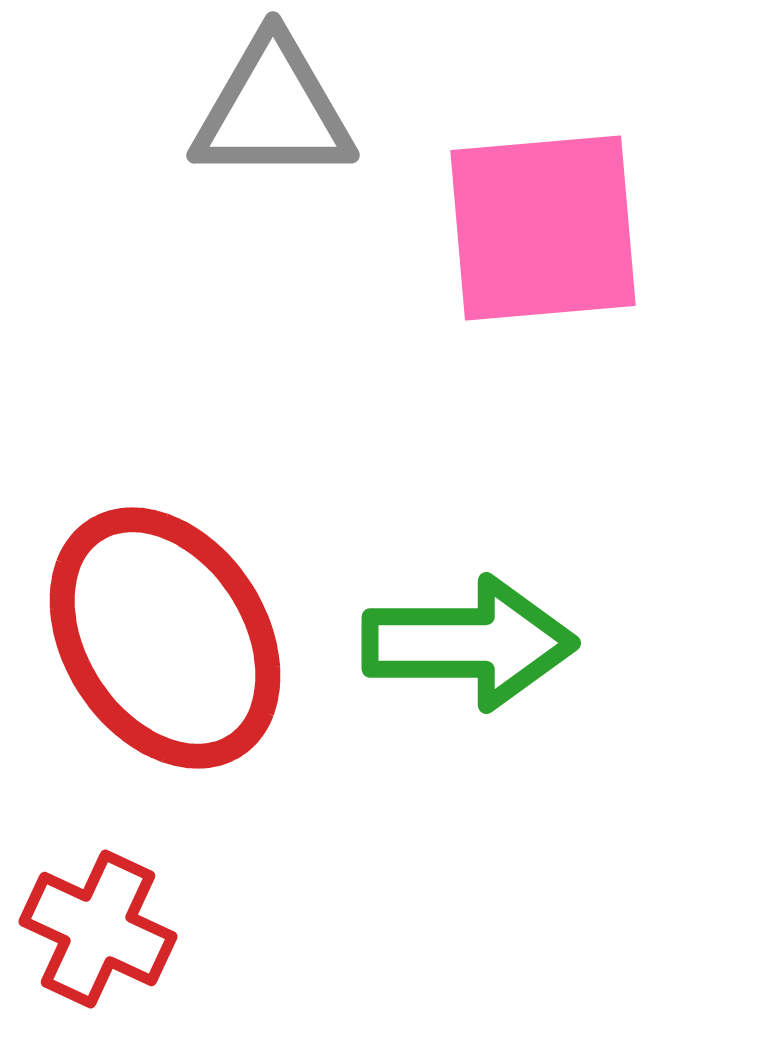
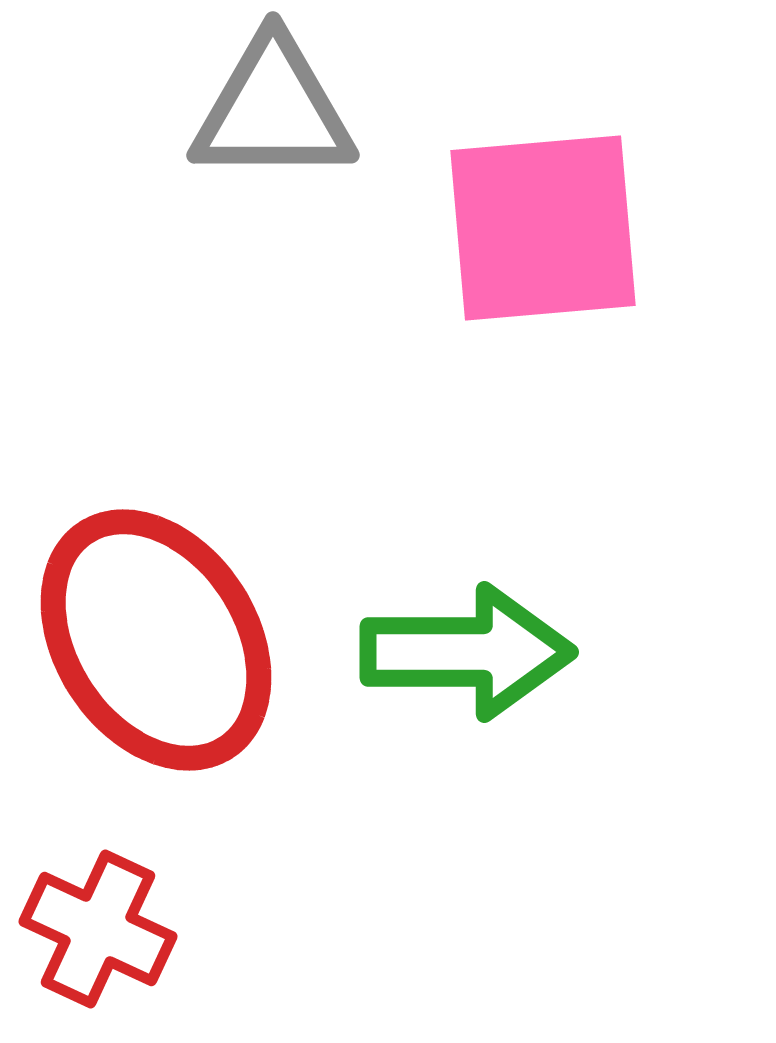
red ellipse: moved 9 px left, 2 px down
green arrow: moved 2 px left, 9 px down
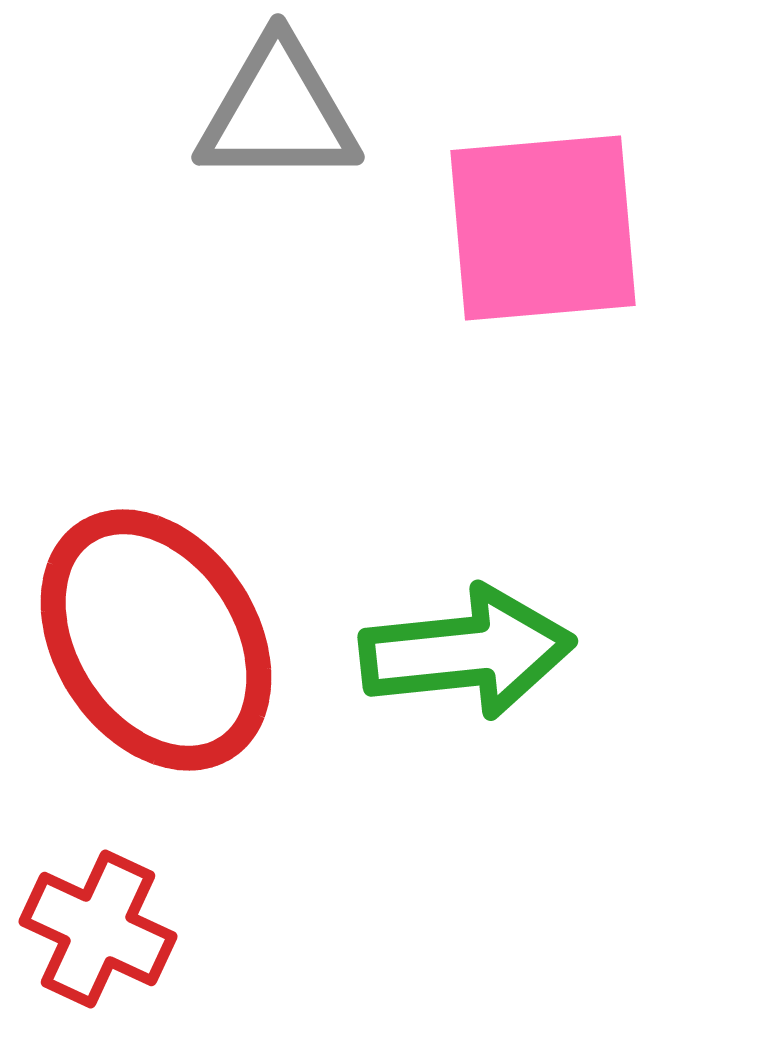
gray triangle: moved 5 px right, 2 px down
green arrow: rotated 6 degrees counterclockwise
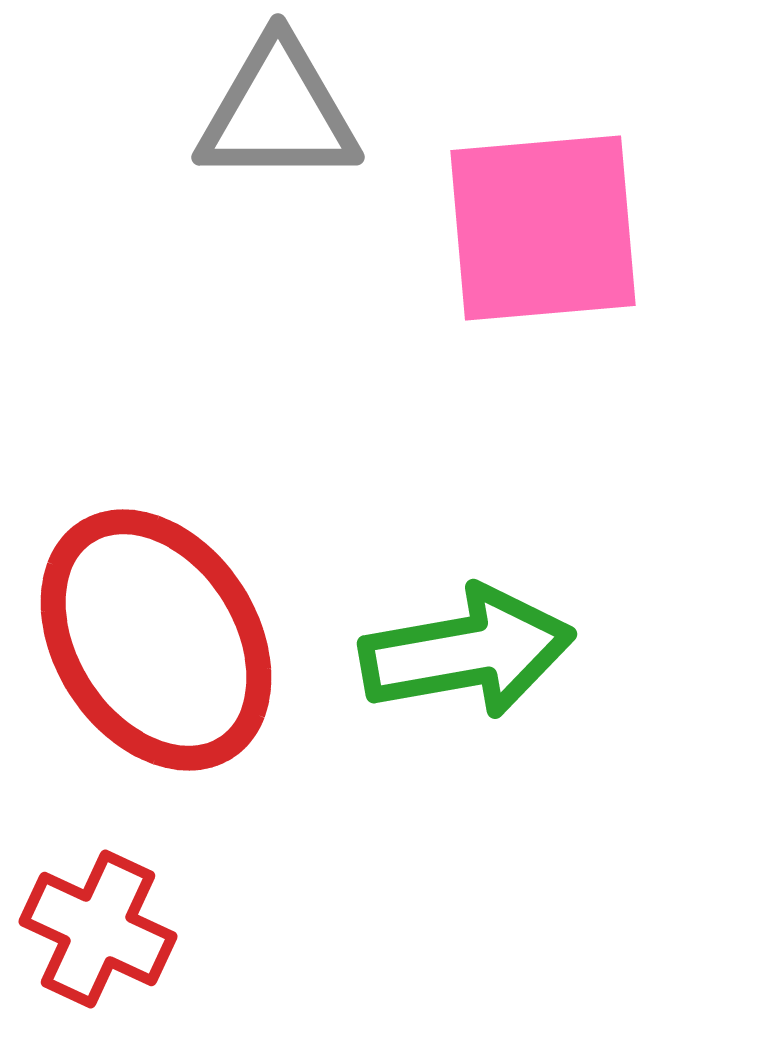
green arrow: rotated 4 degrees counterclockwise
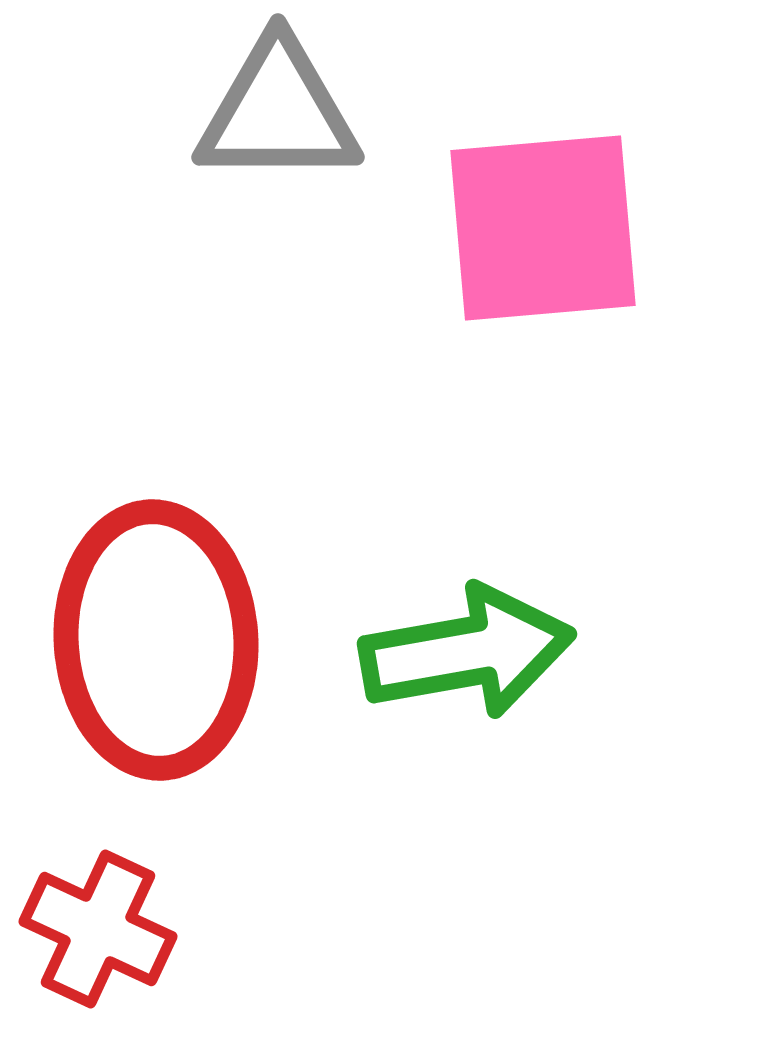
red ellipse: rotated 30 degrees clockwise
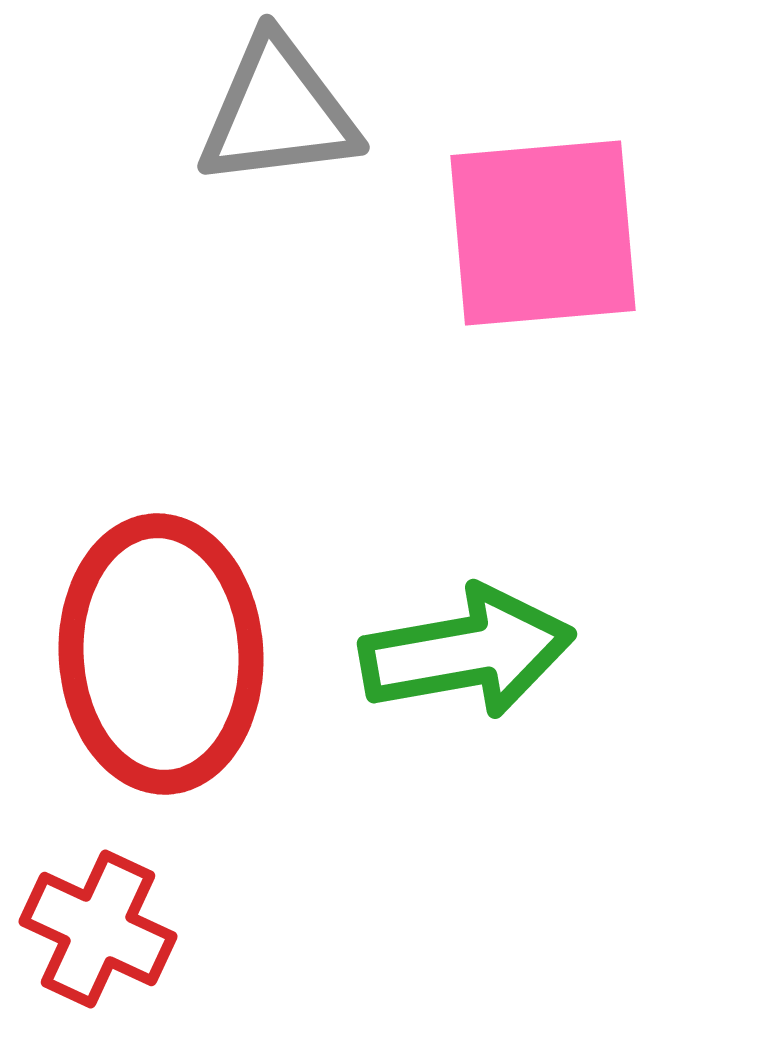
gray triangle: rotated 7 degrees counterclockwise
pink square: moved 5 px down
red ellipse: moved 5 px right, 14 px down
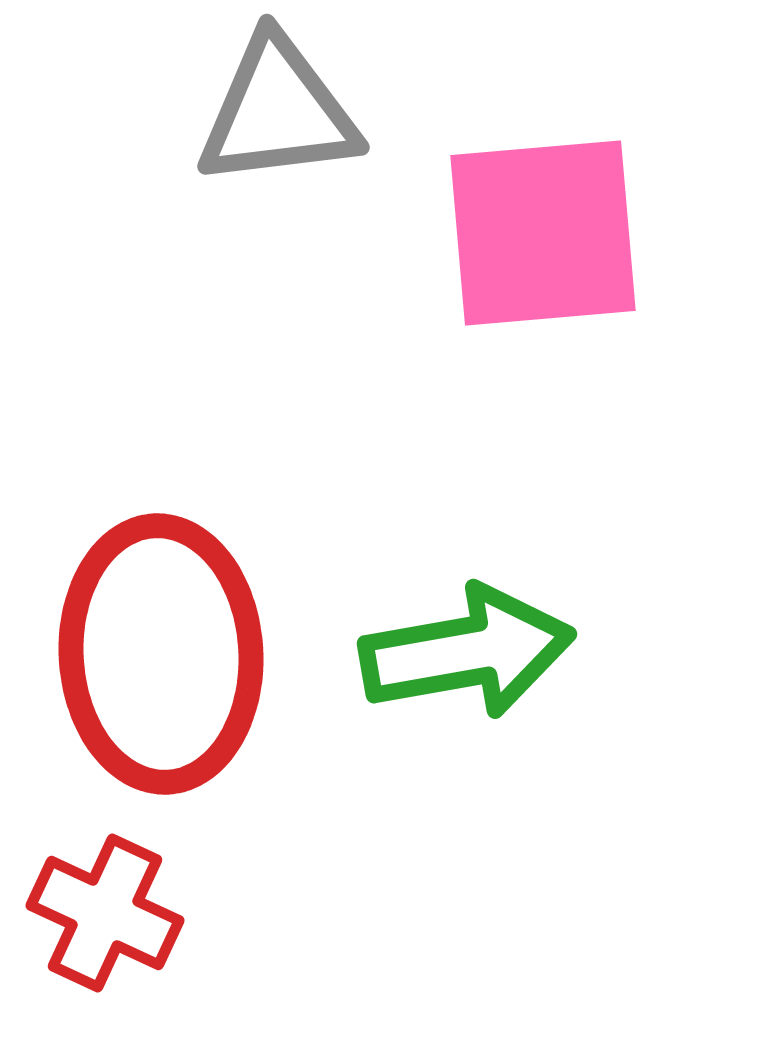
red cross: moved 7 px right, 16 px up
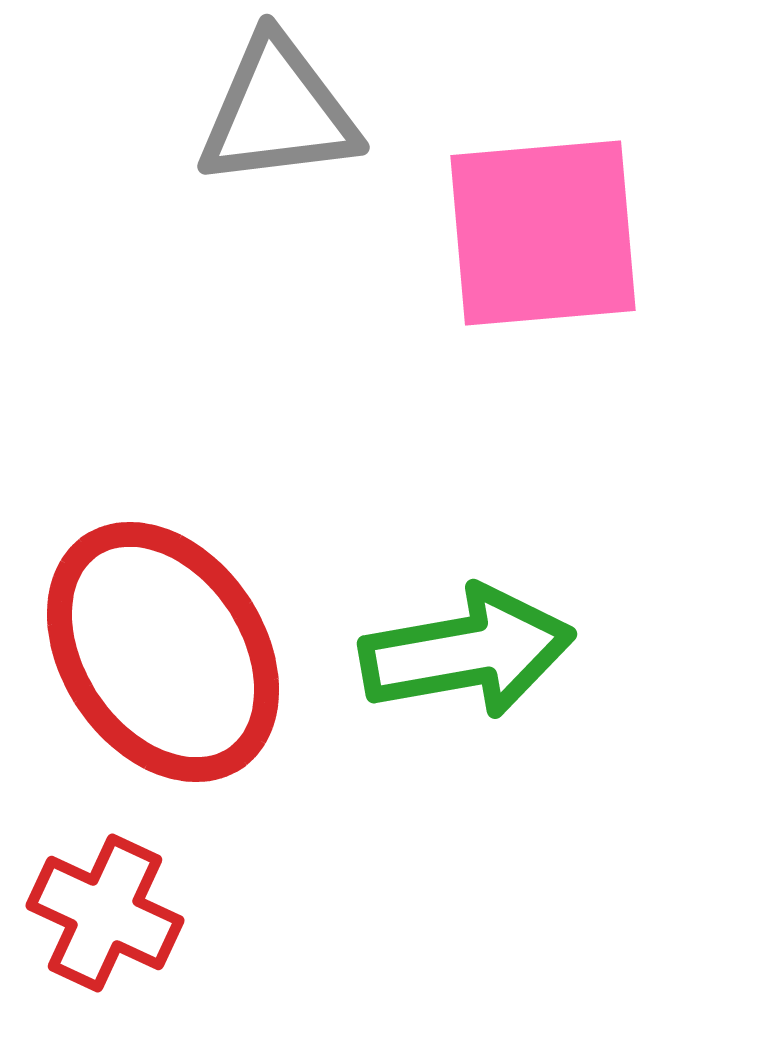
red ellipse: moved 2 px right, 2 px up; rotated 31 degrees counterclockwise
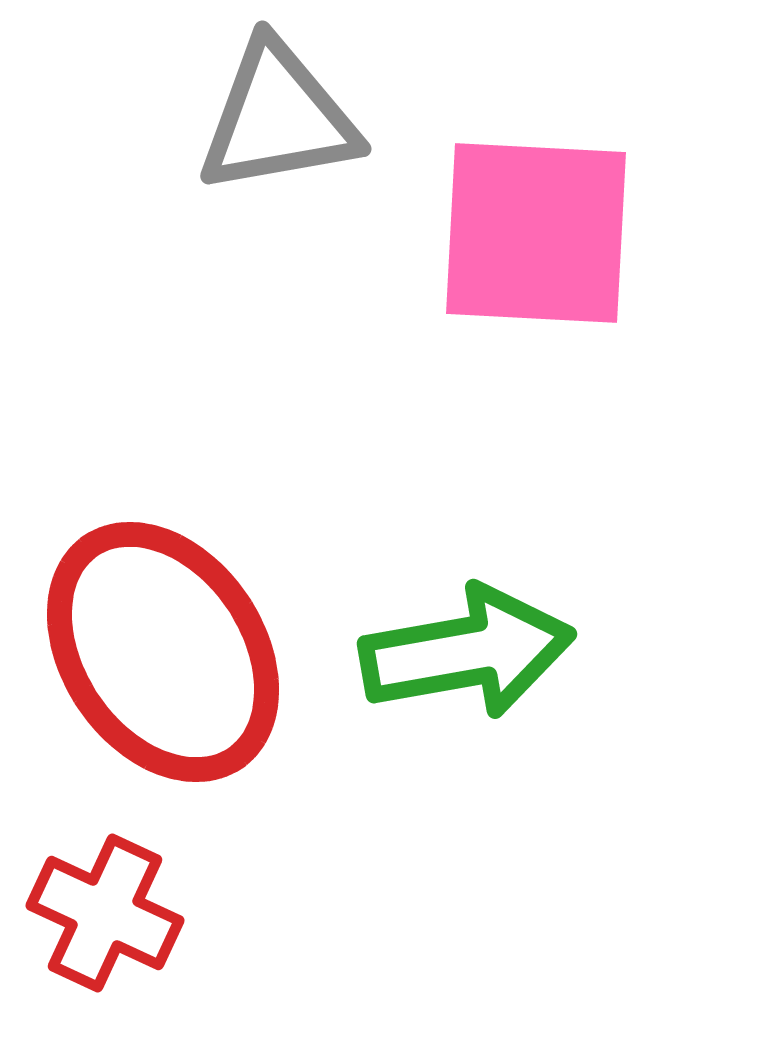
gray triangle: moved 6 px down; rotated 3 degrees counterclockwise
pink square: moved 7 px left; rotated 8 degrees clockwise
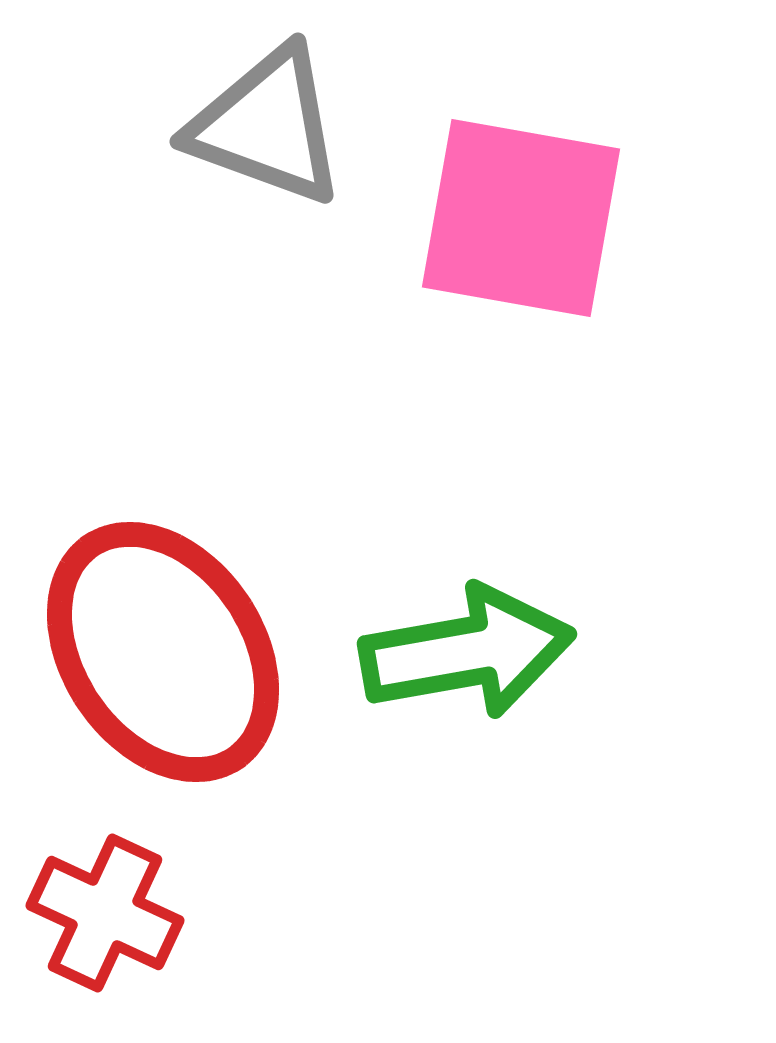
gray triangle: moved 11 px left, 8 px down; rotated 30 degrees clockwise
pink square: moved 15 px left, 15 px up; rotated 7 degrees clockwise
